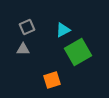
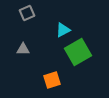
gray square: moved 14 px up
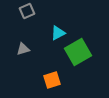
gray square: moved 2 px up
cyan triangle: moved 5 px left, 3 px down
gray triangle: rotated 16 degrees counterclockwise
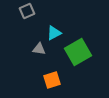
cyan triangle: moved 4 px left
gray triangle: moved 16 px right; rotated 24 degrees clockwise
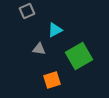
cyan triangle: moved 1 px right, 3 px up
green square: moved 1 px right, 4 px down
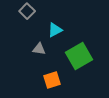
gray square: rotated 21 degrees counterclockwise
